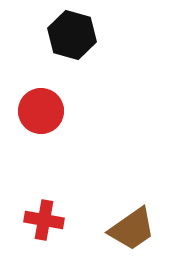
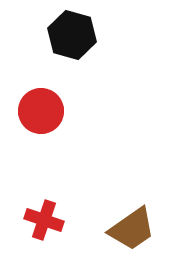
red cross: rotated 9 degrees clockwise
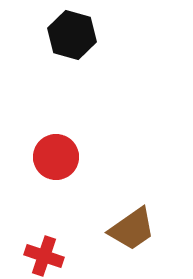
red circle: moved 15 px right, 46 px down
red cross: moved 36 px down
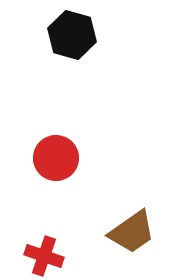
red circle: moved 1 px down
brown trapezoid: moved 3 px down
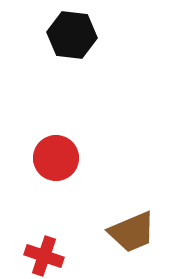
black hexagon: rotated 9 degrees counterclockwise
brown trapezoid: rotated 12 degrees clockwise
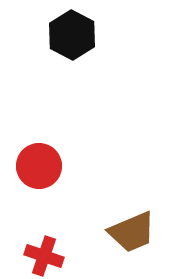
black hexagon: rotated 21 degrees clockwise
red circle: moved 17 px left, 8 px down
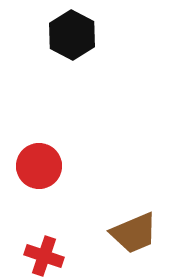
brown trapezoid: moved 2 px right, 1 px down
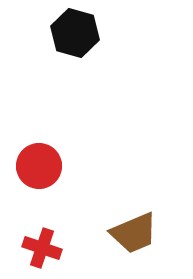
black hexagon: moved 3 px right, 2 px up; rotated 12 degrees counterclockwise
red cross: moved 2 px left, 8 px up
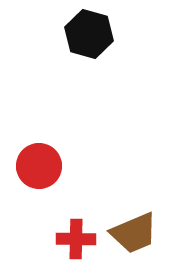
black hexagon: moved 14 px right, 1 px down
red cross: moved 34 px right, 9 px up; rotated 18 degrees counterclockwise
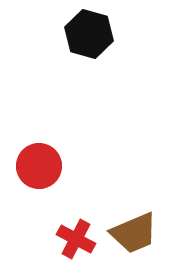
red cross: rotated 27 degrees clockwise
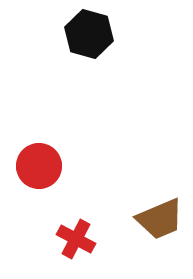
brown trapezoid: moved 26 px right, 14 px up
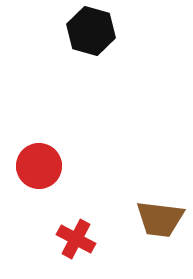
black hexagon: moved 2 px right, 3 px up
brown trapezoid: rotated 30 degrees clockwise
